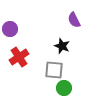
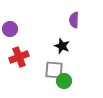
purple semicircle: rotated 28 degrees clockwise
red cross: rotated 12 degrees clockwise
green circle: moved 7 px up
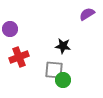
purple semicircle: moved 13 px right, 6 px up; rotated 56 degrees clockwise
black star: moved 1 px right; rotated 14 degrees counterclockwise
green circle: moved 1 px left, 1 px up
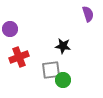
purple semicircle: moved 1 px right; rotated 105 degrees clockwise
gray square: moved 3 px left; rotated 12 degrees counterclockwise
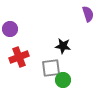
gray square: moved 2 px up
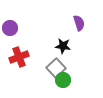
purple semicircle: moved 9 px left, 9 px down
purple circle: moved 1 px up
gray square: moved 5 px right; rotated 36 degrees counterclockwise
